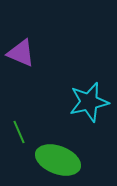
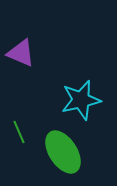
cyan star: moved 8 px left, 2 px up
green ellipse: moved 5 px right, 8 px up; rotated 36 degrees clockwise
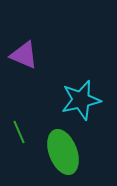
purple triangle: moved 3 px right, 2 px down
green ellipse: rotated 12 degrees clockwise
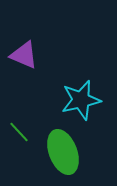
green line: rotated 20 degrees counterclockwise
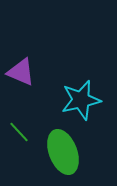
purple triangle: moved 3 px left, 17 px down
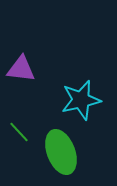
purple triangle: moved 3 px up; rotated 16 degrees counterclockwise
green ellipse: moved 2 px left
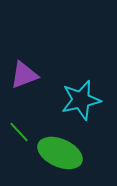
purple triangle: moved 3 px right, 6 px down; rotated 28 degrees counterclockwise
green ellipse: moved 1 px left, 1 px down; rotated 45 degrees counterclockwise
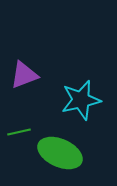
green line: rotated 60 degrees counterclockwise
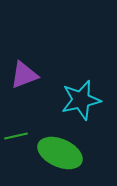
green line: moved 3 px left, 4 px down
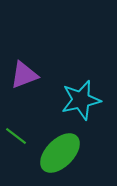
green line: rotated 50 degrees clockwise
green ellipse: rotated 69 degrees counterclockwise
